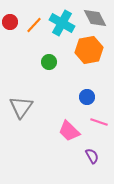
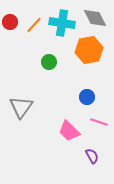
cyan cross: rotated 20 degrees counterclockwise
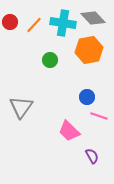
gray diamond: moved 2 px left; rotated 15 degrees counterclockwise
cyan cross: moved 1 px right
green circle: moved 1 px right, 2 px up
pink line: moved 6 px up
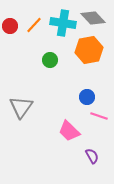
red circle: moved 4 px down
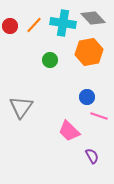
orange hexagon: moved 2 px down
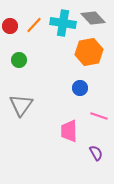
green circle: moved 31 px left
blue circle: moved 7 px left, 9 px up
gray triangle: moved 2 px up
pink trapezoid: rotated 45 degrees clockwise
purple semicircle: moved 4 px right, 3 px up
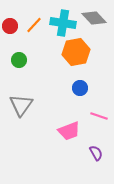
gray diamond: moved 1 px right
orange hexagon: moved 13 px left
pink trapezoid: rotated 110 degrees counterclockwise
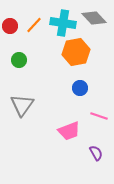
gray triangle: moved 1 px right
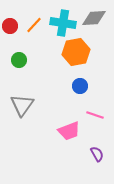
gray diamond: rotated 50 degrees counterclockwise
blue circle: moved 2 px up
pink line: moved 4 px left, 1 px up
purple semicircle: moved 1 px right, 1 px down
